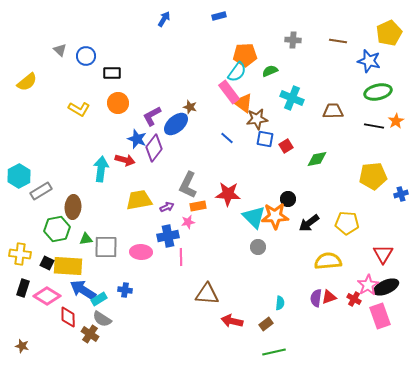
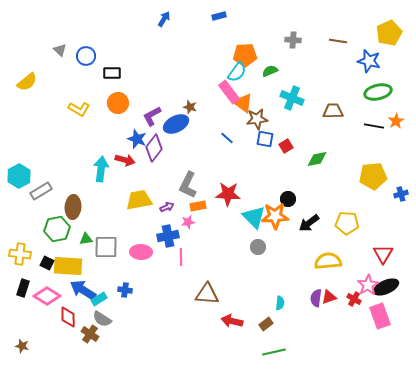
blue ellipse at (176, 124): rotated 15 degrees clockwise
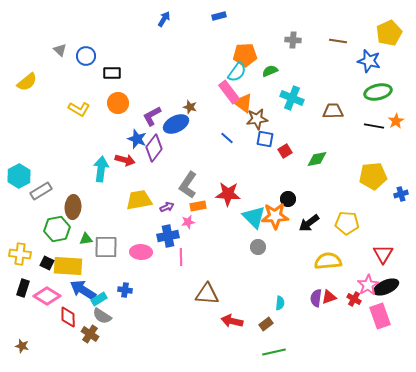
red square at (286, 146): moved 1 px left, 5 px down
gray L-shape at (188, 185): rotated 8 degrees clockwise
gray semicircle at (102, 319): moved 3 px up
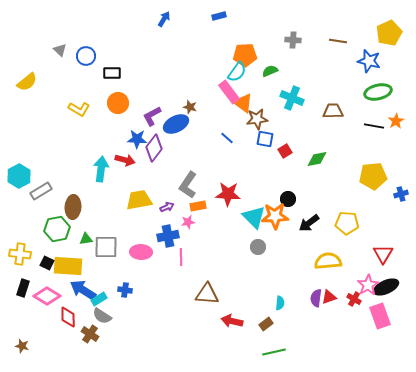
blue star at (137, 139): rotated 18 degrees counterclockwise
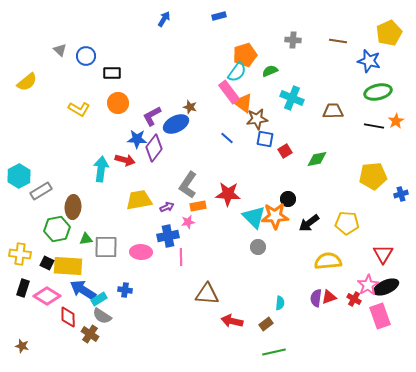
orange pentagon at (245, 55): rotated 15 degrees counterclockwise
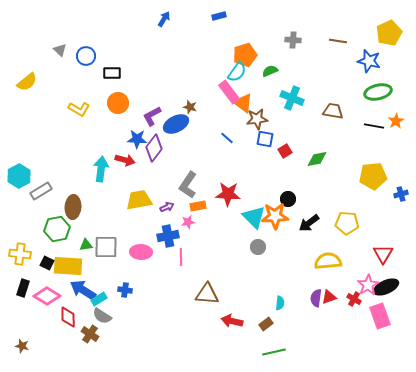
brown trapezoid at (333, 111): rotated 10 degrees clockwise
green triangle at (86, 239): moved 6 px down
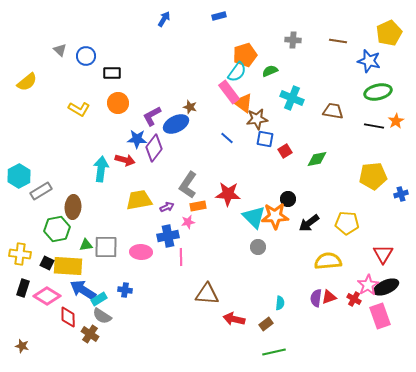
red arrow at (232, 321): moved 2 px right, 2 px up
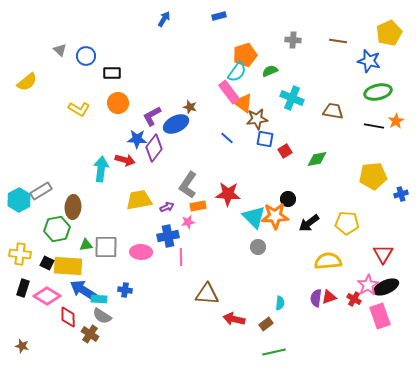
cyan hexagon at (19, 176): moved 24 px down
cyan rectangle at (99, 299): rotated 35 degrees clockwise
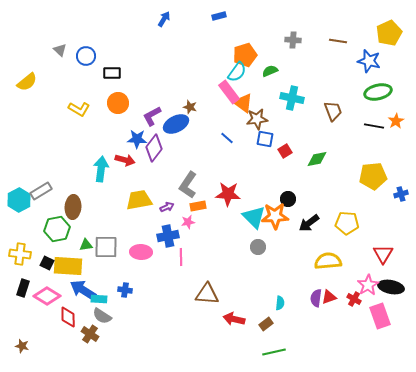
cyan cross at (292, 98): rotated 10 degrees counterclockwise
brown trapezoid at (333, 111): rotated 60 degrees clockwise
black ellipse at (386, 287): moved 5 px right; rotated 35 degrees clockwise
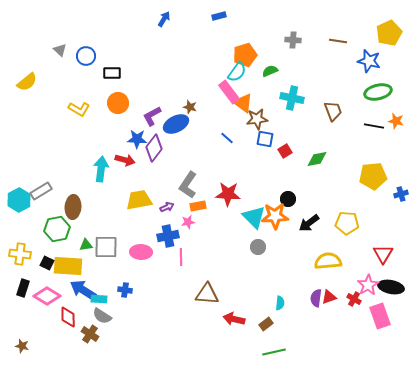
orange star at (396, 121): rotated 28 degrees counterclockwise
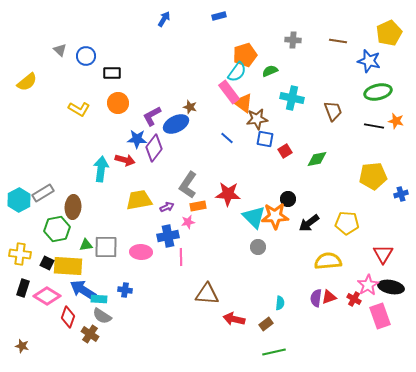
gray rectangle at (41, 191): moved 2 px right, 2 px down
red diamond at (68, 317): rotated 20 degrees clockwise
